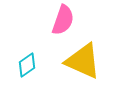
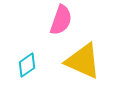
pink semicircle: moved 2 px left
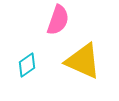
pink semicircle: moved 3 px left
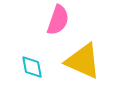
cyan diamond: moved 5 px right, 2 px down; rotated 65 degrees counterclockwise
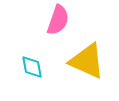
yellow triangle: moved 4 px right
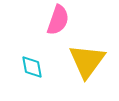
yellow triangle: rotated 42 degrees clockwise
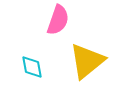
yellow triangle: rotated 15 degrees clockwise
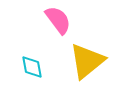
pink semicircle: rotated 56 degrees counterclockwise
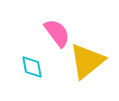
pink semicircle: moved 1 px left, 13 px down
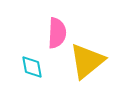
pink semicircle: rotated 40 degrees clockwise
